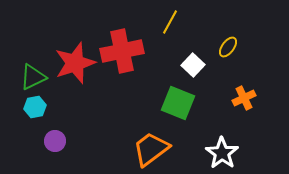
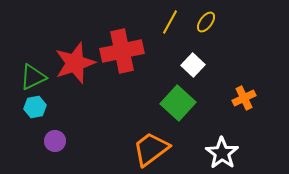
yellow ellipse: moved 22 px left, 25 px up
green square: rotated 20 degrees clockwise
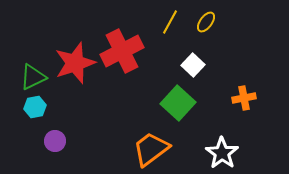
red cross: rotated 15 degrees counterclockwise
orange cross: rotated 15 degrees clockwise
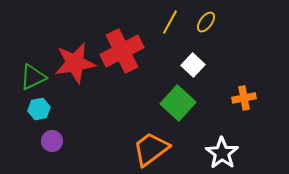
red star: rotated 9 degrees clockwise
cyan hexagon: moved 4 px right, 2 px down
purple circle: moved 3 px left
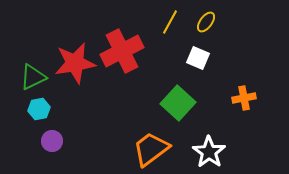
white square: moved 5 px right, 7 px up; rotated 20 degrees counterclockwise
white star: moved 13 px left, 1 px up
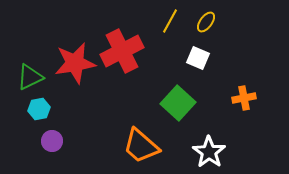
yellow line: moved 1 px up
green triangle: moved 3 px left
orange trapezoid: moved 10 px left, 3 px up; rotated 102 degrees counterclockwise
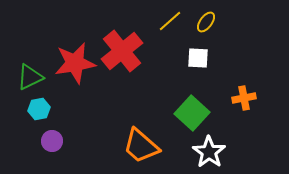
yellow line: rotated 20 degrees clockwise
red cross: rotated 12 degrees counterclockwise
white square: rotated 20 degrees counterclockwise
green square: moved 14 px right, 10 px down
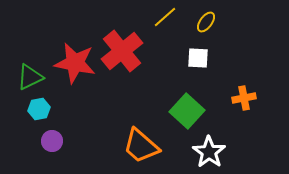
yellow line: moved 5 px left, 4 px up
red star: rotated 21 degrees clockwise
green square: moved 5 px left, 2 px up
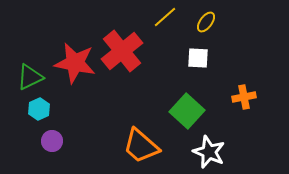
orange cross: moved 1 px up
cyan hexagon: rotated 15 degrees counterclockwise
white star: rotated 12 degrees counterclockwise
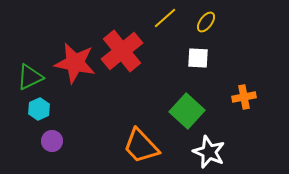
yellow line: moved 1 px down
orange trapezoid: rotated 6 degrees clockwise
